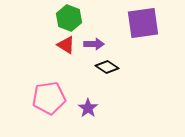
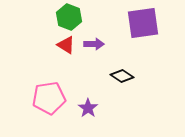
green hexagon: moved 1 px up
black diamond: moved 15 px right, 9 px down
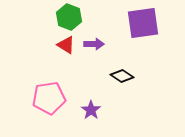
purple star: moved 3 px right, 2 px down
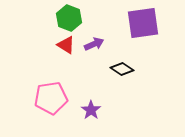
green hexagon: moved 1 px down
purple arrow: rotated 24 degrees counterclockwise
black diamond: moved 7 px up
pink pentagon: moved 2 px right
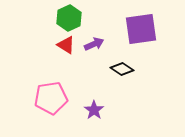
green hexagon: rotated 15 degrees clockwise
purple square: moved 2 px left, 6 px down
purple star: moved 3 px right
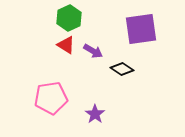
purple arrow: moved 1 px left, 7 px down; rotated 54 degrees clockwise
purple star: moved 1 px right, 4 px down
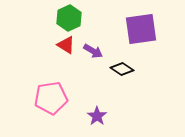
purple star: moved 2 px right, 2 px down
